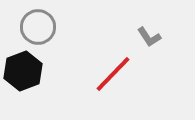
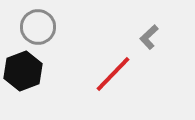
gray L-shape: rotated 80 degrees clockwise
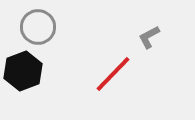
gray L-shape: rotated 15 degrees clockwise
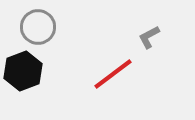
red line: rotated 9 degrees clockwise
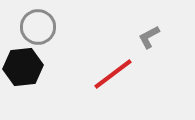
black hexagon: moved 4 px up; rotated 15 degrees clockwise
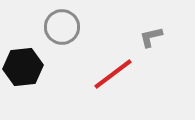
gray circle: moved 24 px right
gray L-shape: moved 2 px right; rotated 15 degrees clockwise
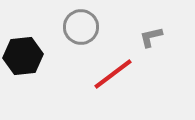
gray circle: moved 19 px right
black hexagon: moved 11 px up
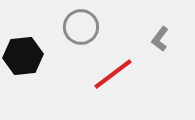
gray L-shape: moved 9 px right, 2 px down; rotated 40 degrees counterclockwise
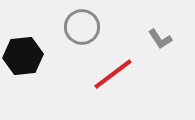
gray circle: moved 1 px right
gray L-shape: rotated 70 degrees counterclockwise
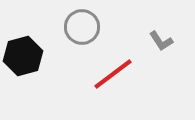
gray L-shape: moved 1 px right, 2 px down
black hexagon: rotated 9 degrees counterclockwise
